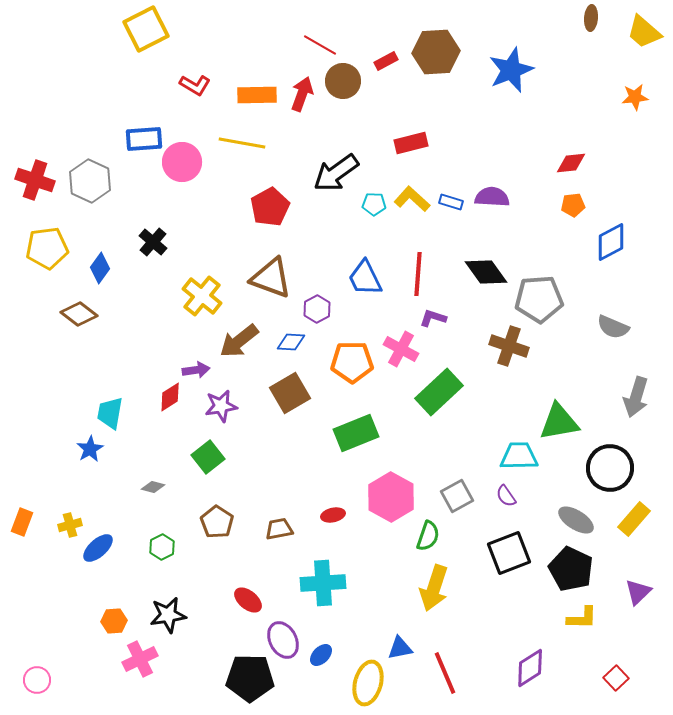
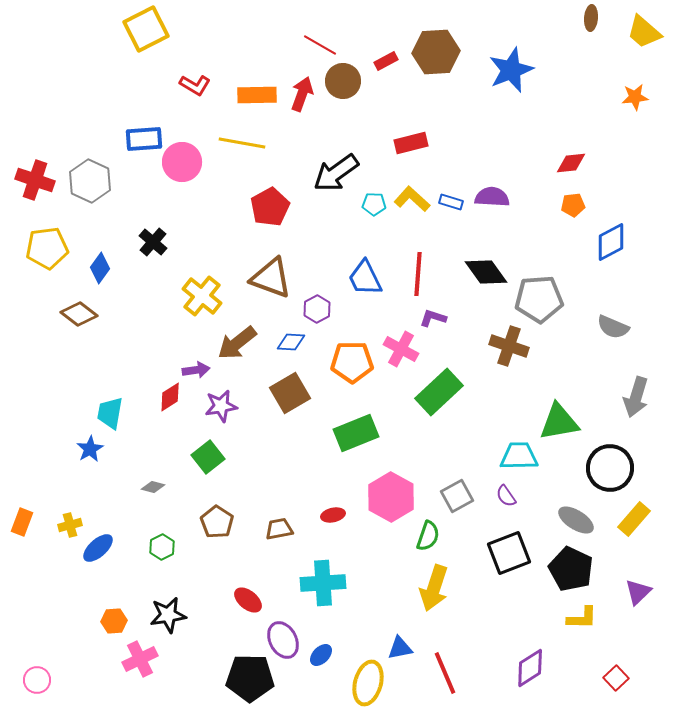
brown arrow at (239, 341): moved 2 px left, 2 px down
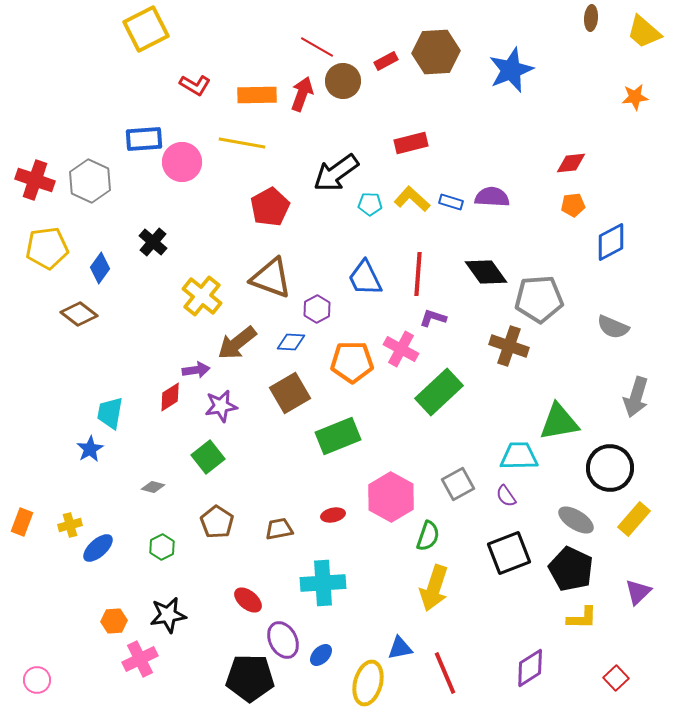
red line at (320, 45): moved 3 px left, 2 px down
cyan pentagon at (374, 204): moved 4 px left
green rectangle at (356, 433): moved 18 px left, 3 px down
gray square at (457, 496): moved 1 px right, 12 px up
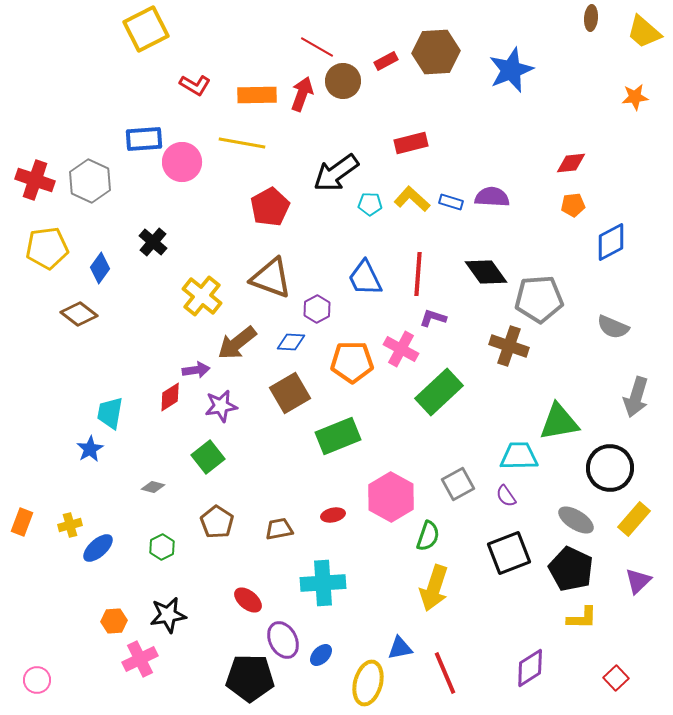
purple triangle at (638, 592): moved 11 px up
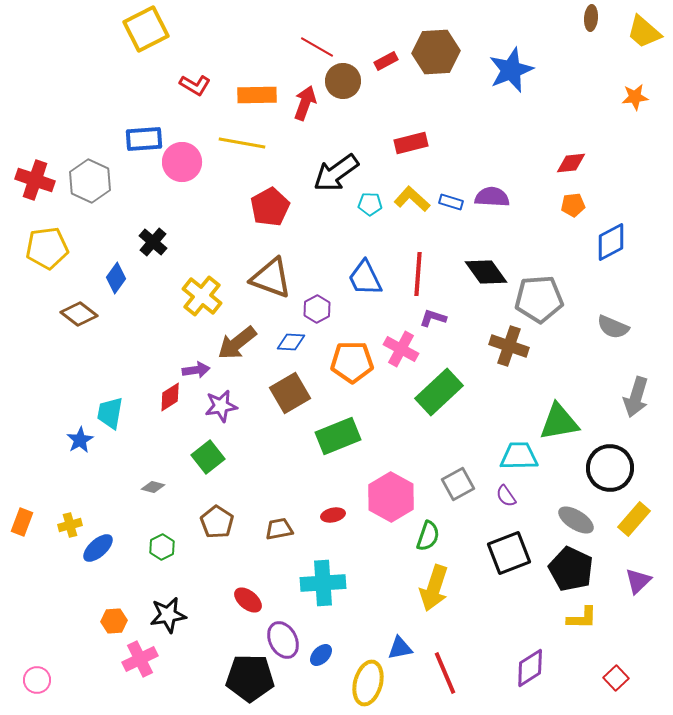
red arrow at (302, 94): moved 3 px right, 9 px down
blue diamond at (100, 268): moved 16 px right, 10 px down
blue star at (90, 449): moved 10 px left, 9 px up
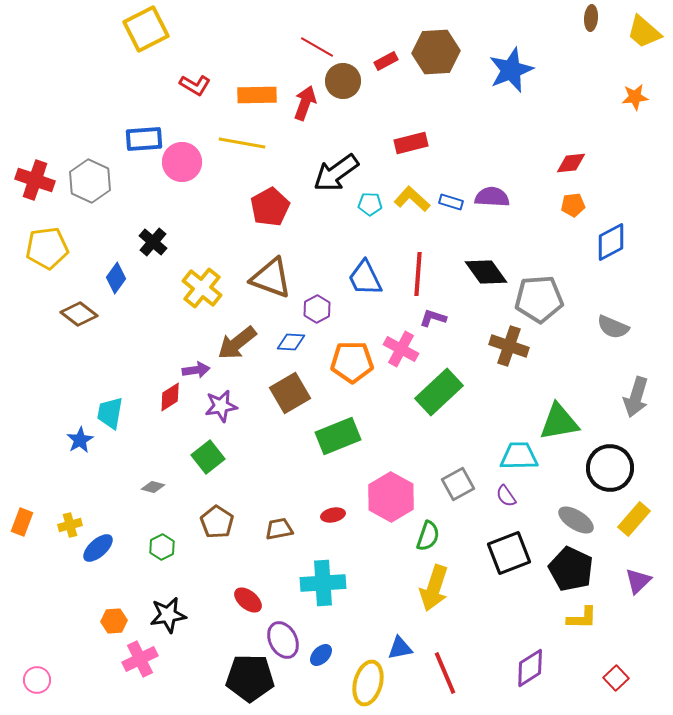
yellow cross at (202, 296): moved 8 px up
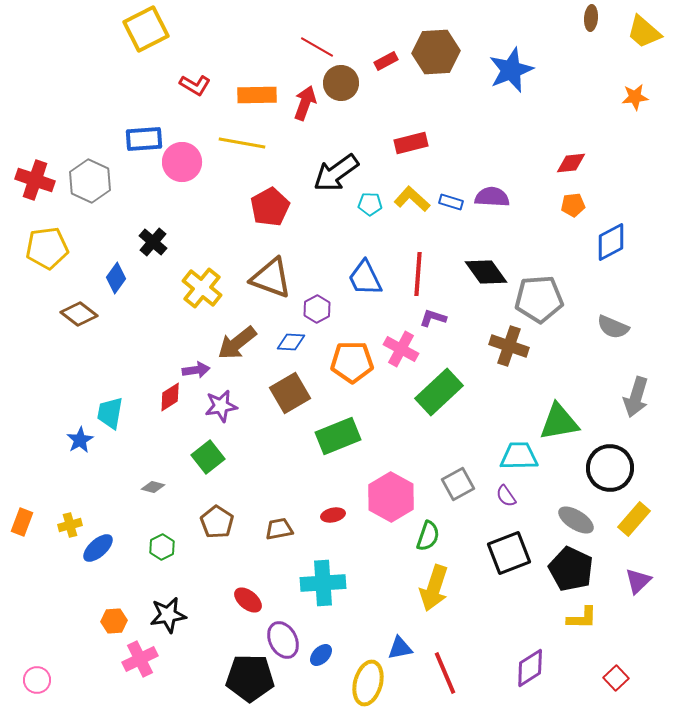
brown circle at (343, 81): moved 2 px left, 2 px down
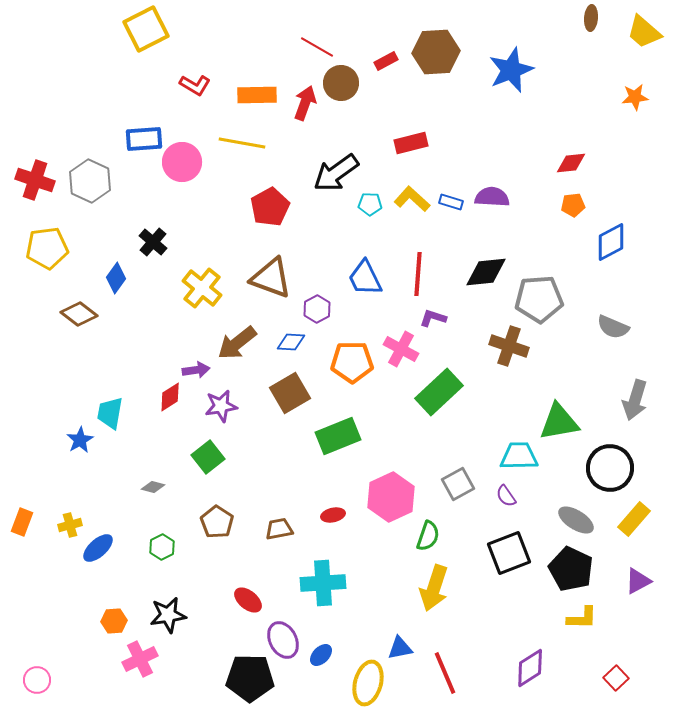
black diamond at (486, 272): rotated 60 degrees counterclockwise
gray arrow at (636, 397): moved 1 px left, 3 px down
pink hexagon at (391, 497): rotated 6 degrees clockwise
purple triangle at (638, 581): rotated 16 degrees clockwise
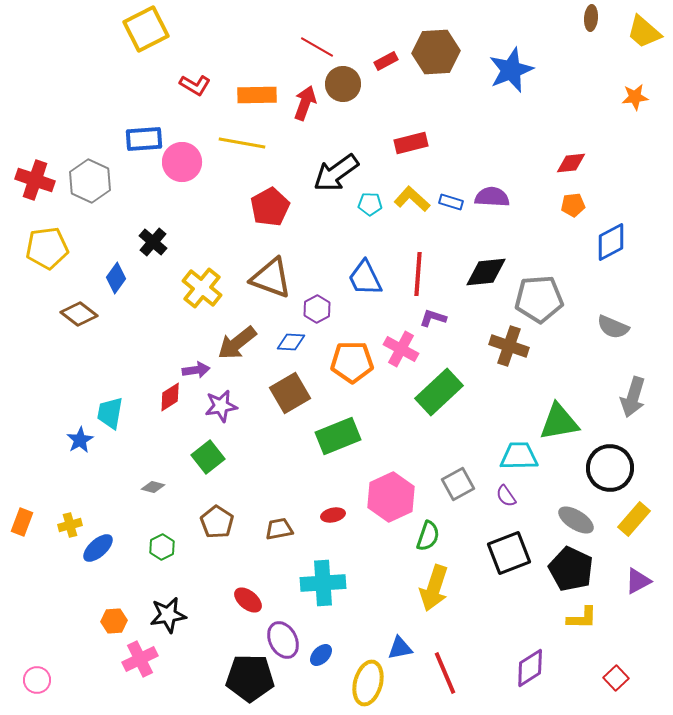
brown circle at (341, 83): moved 2 px right, 1 px down
gray arrow at (635, 400): moved 2 px left, 3 px up
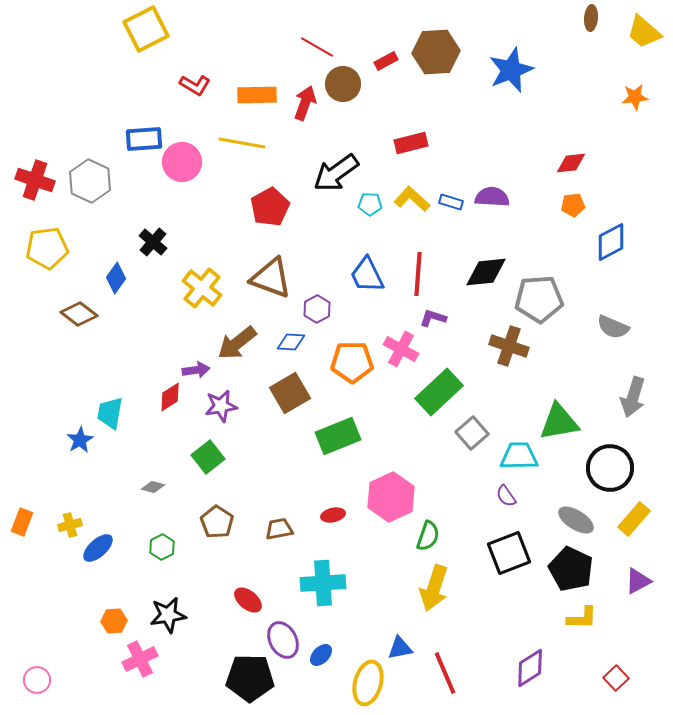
blue trapezoid at (365, 278): moved 2 px right, 3 px up
gray square at (458, 484): moved 14 px right, 51 px up; rotated 12 degrees counterclockwise
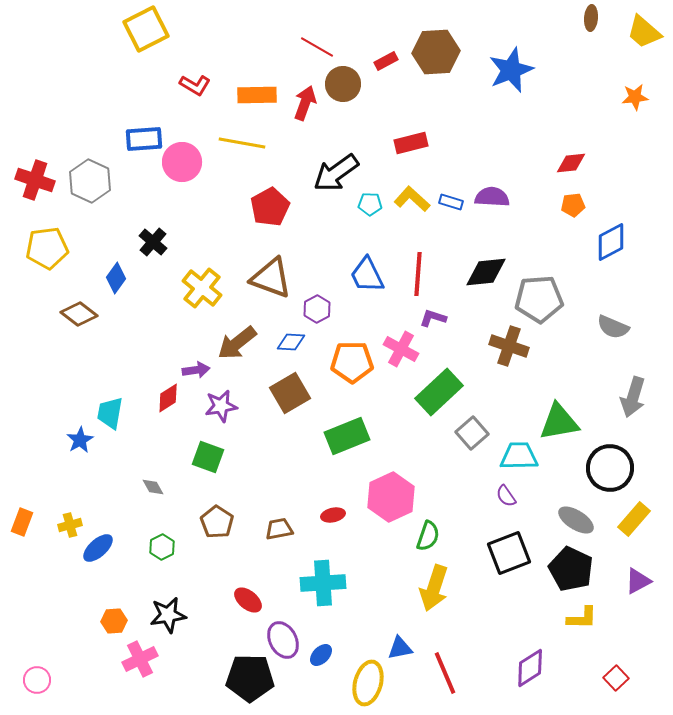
red diamond at (170, 397): moved 2 px left, 1 px down
green rectangle at (338, 436): moved 9 px right
green square at (208, 457): rotated 32 degrees counterclockwise
gray diamond at (153, 487): rotated 45 degrees clockwise
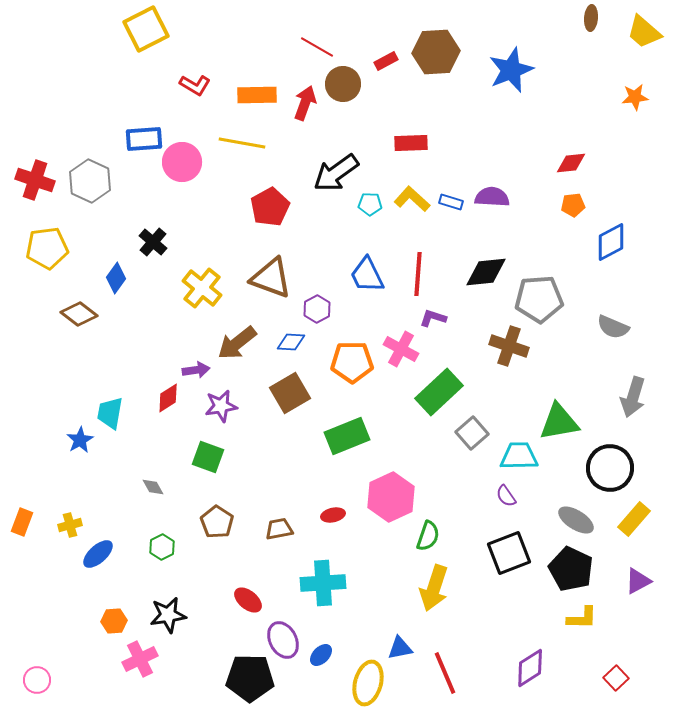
red rectangle at (411, 143): rotated 12 degrees clockwise
blue ellipse at (98, 548): moved 6 px down
